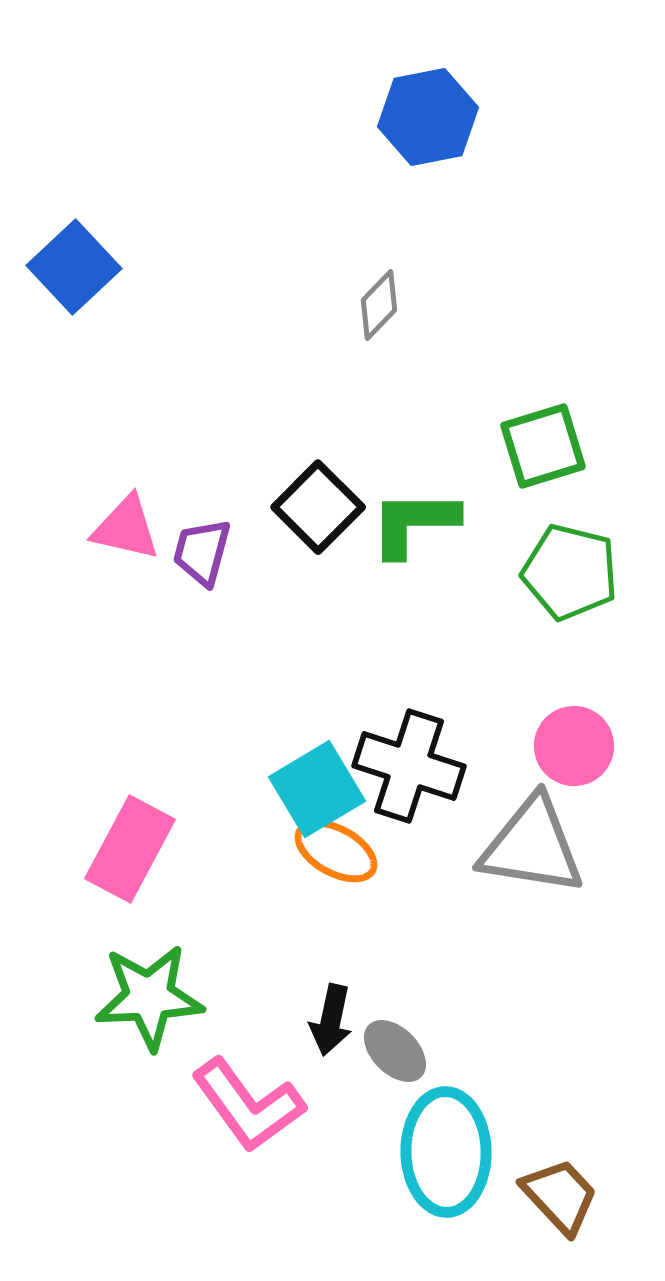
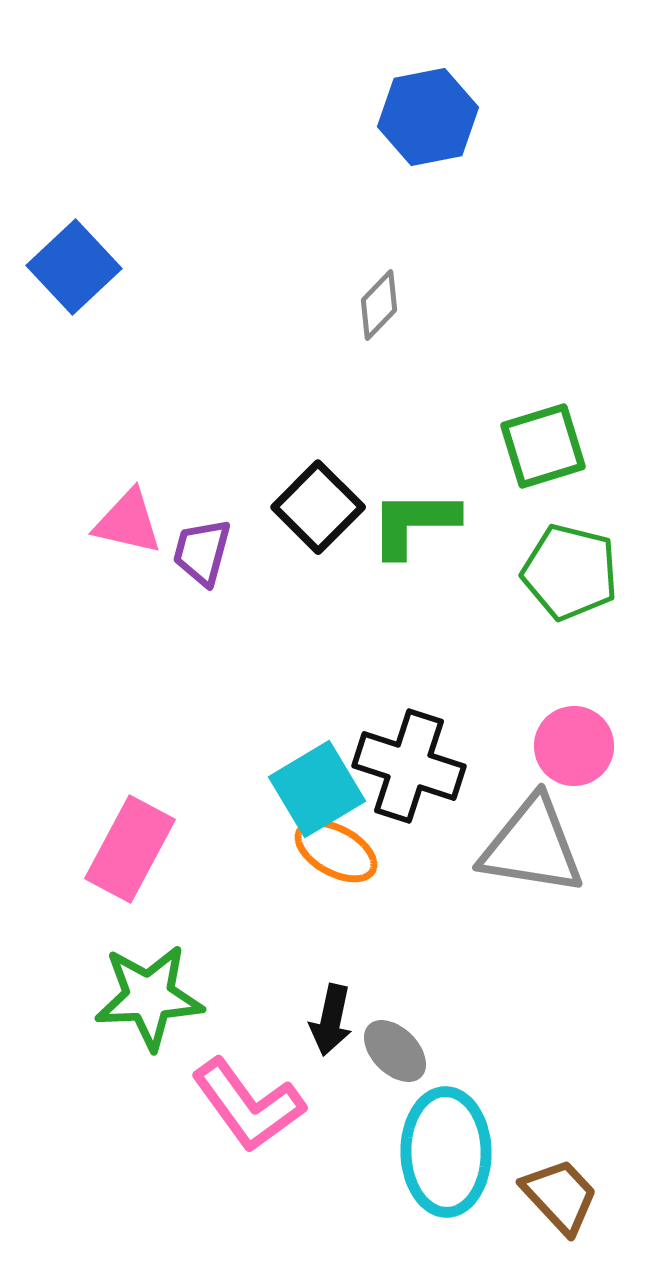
pink triangle: moved 2 px right, 6 px up
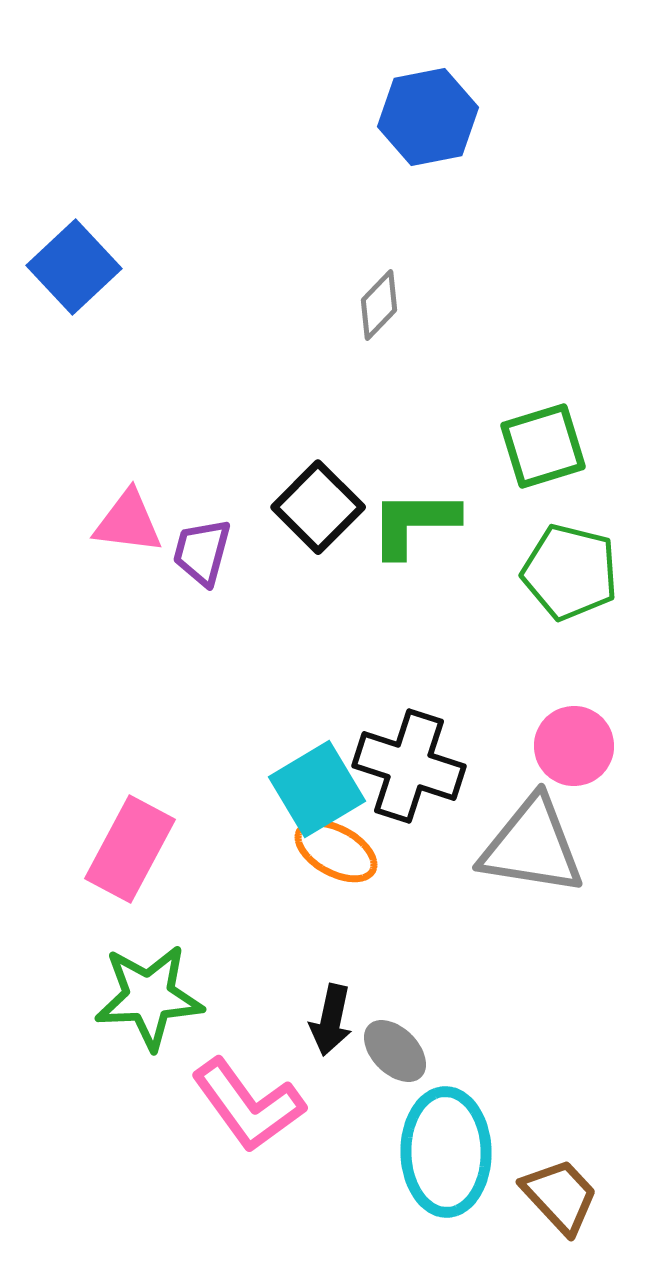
pink triangle: rotated 6 degrees counterclockwise
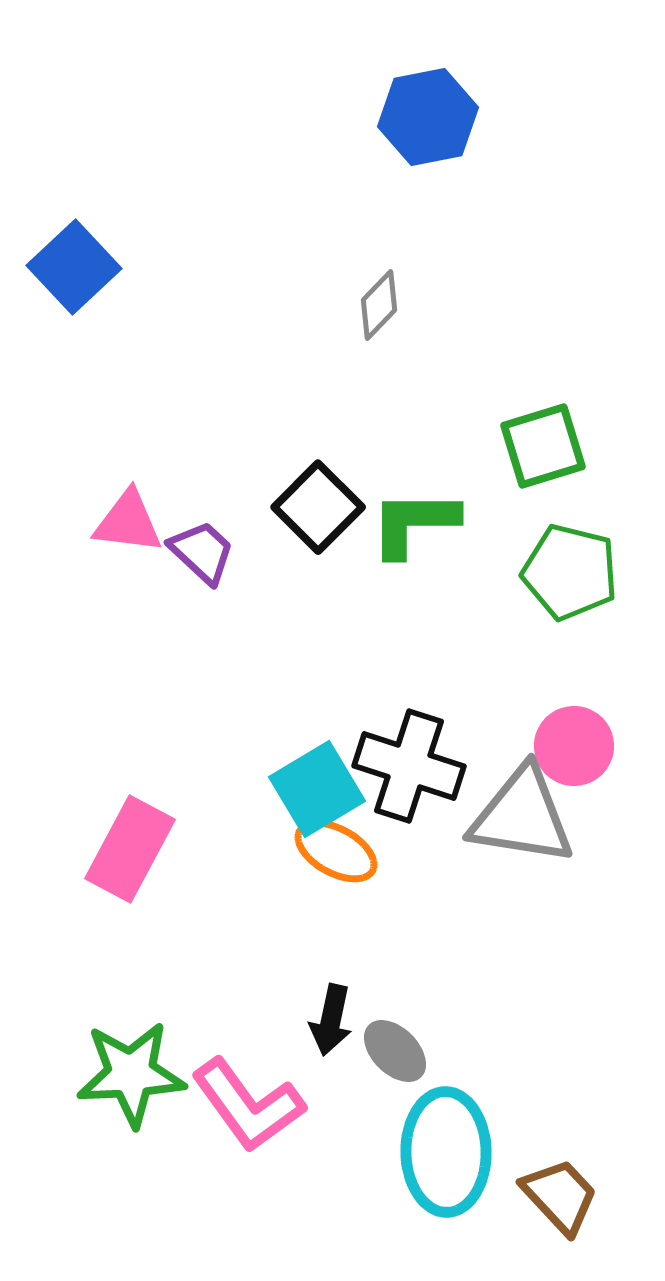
purple trapezoid: rotated 118 degrees clockwise
gray triangle: moved 10 px left, 30 px up
green star: moved 18 px left, 77 px down
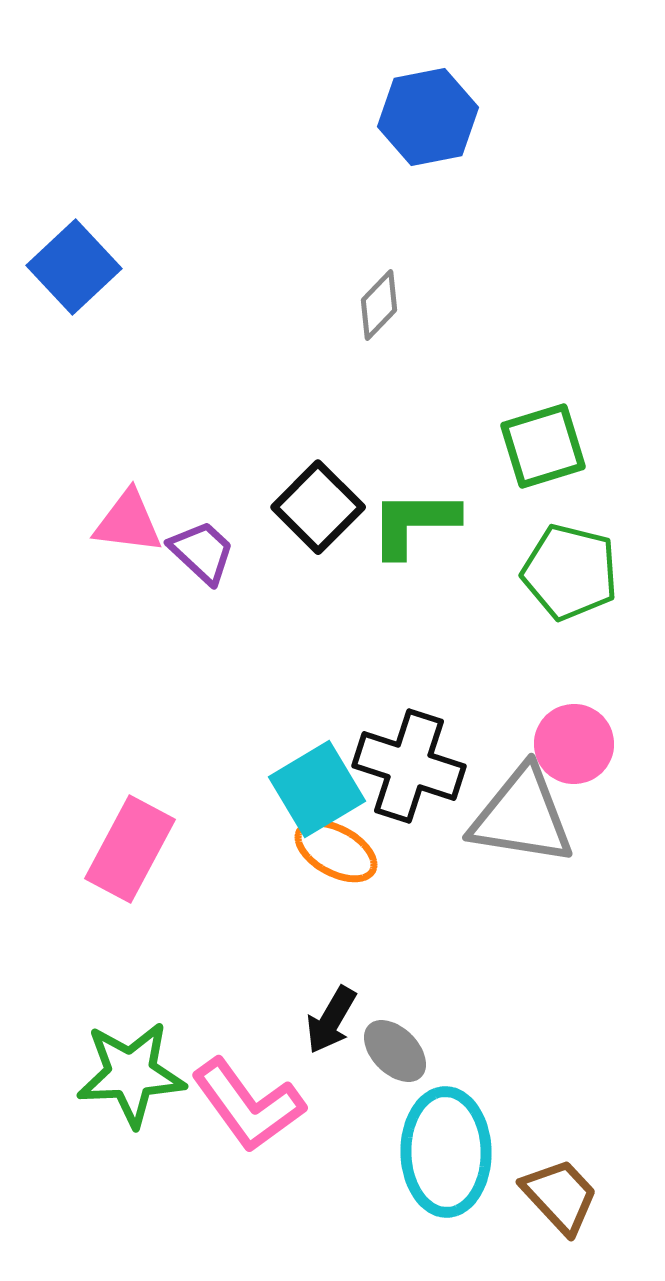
pink circle: moved 2 px up
black arrow: rotated 18 degrees clockwise
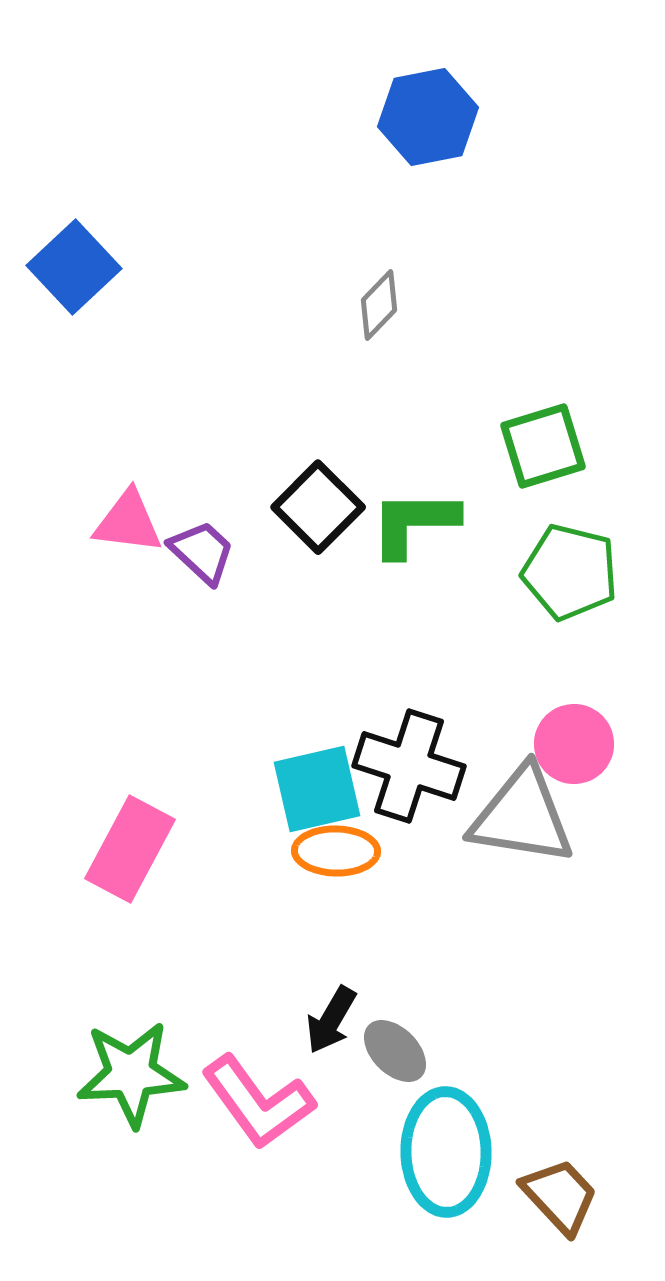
cyan square: rotated 18 degrees clockwise
orange ellipse: rotated 28 degrees counterclockwise
pink L-shape: moved 10 px right, 3 px up
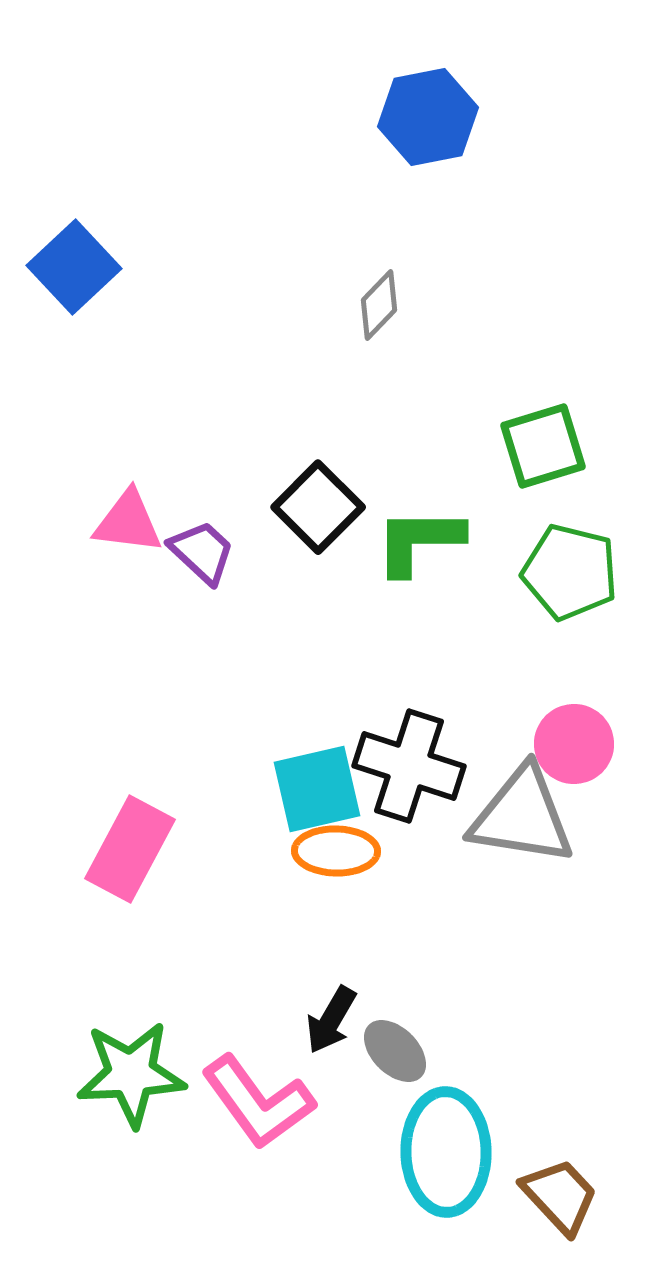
green L-shape: moved 5 px right, 18 px down
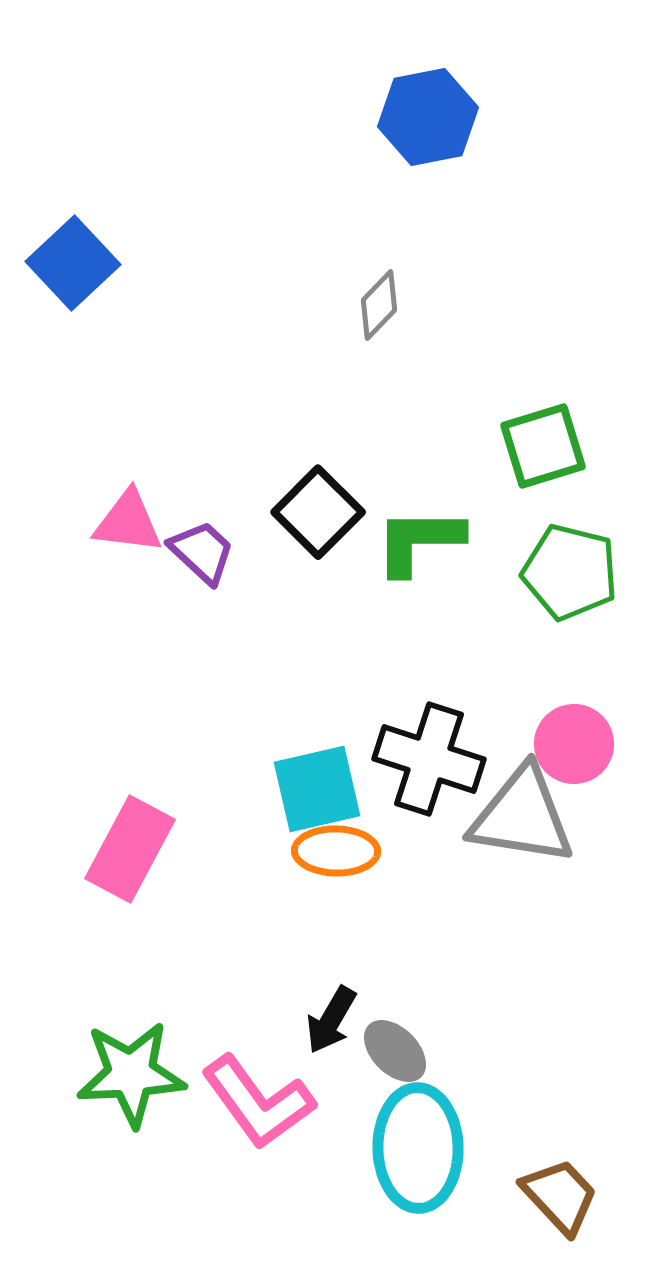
blue square: moved 1 px left, 4 px up
black square: moved 5 px down
black cross: moved 20 px right, 7 px up
cyan ellipse: moved 28 px left, 4 px up
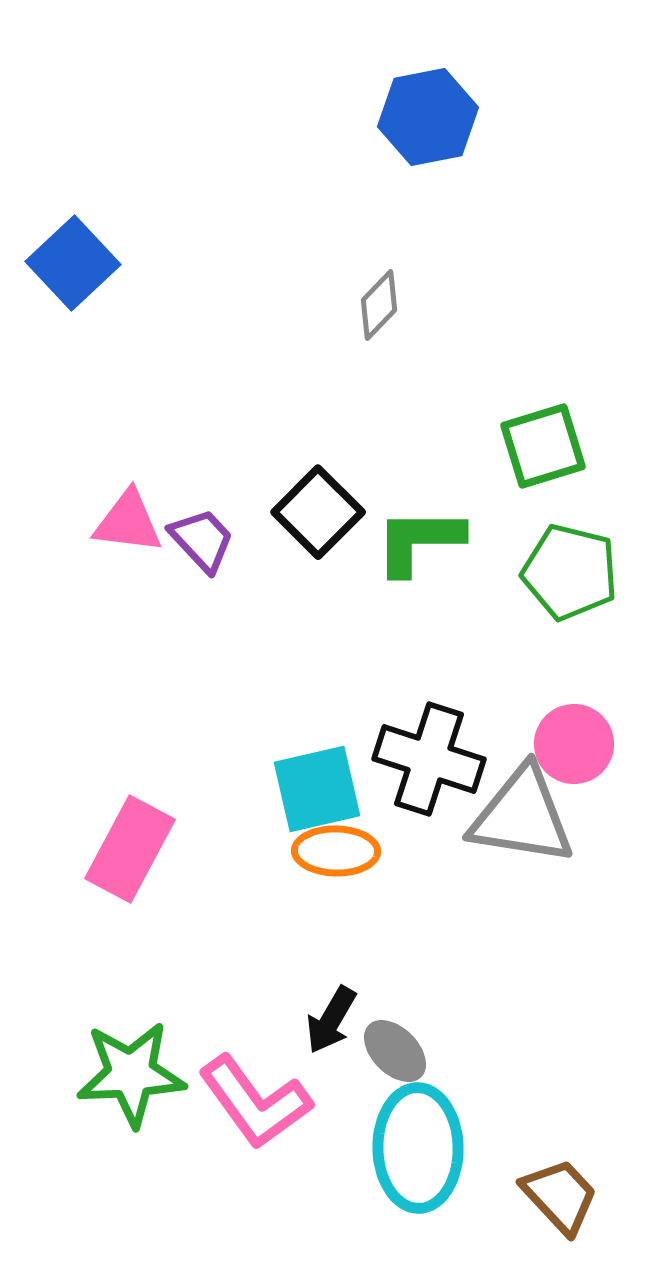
purple trapezoid: moved 12 px up; rotated 4 degrees clockwise
pink L-shape: moved 3 px left
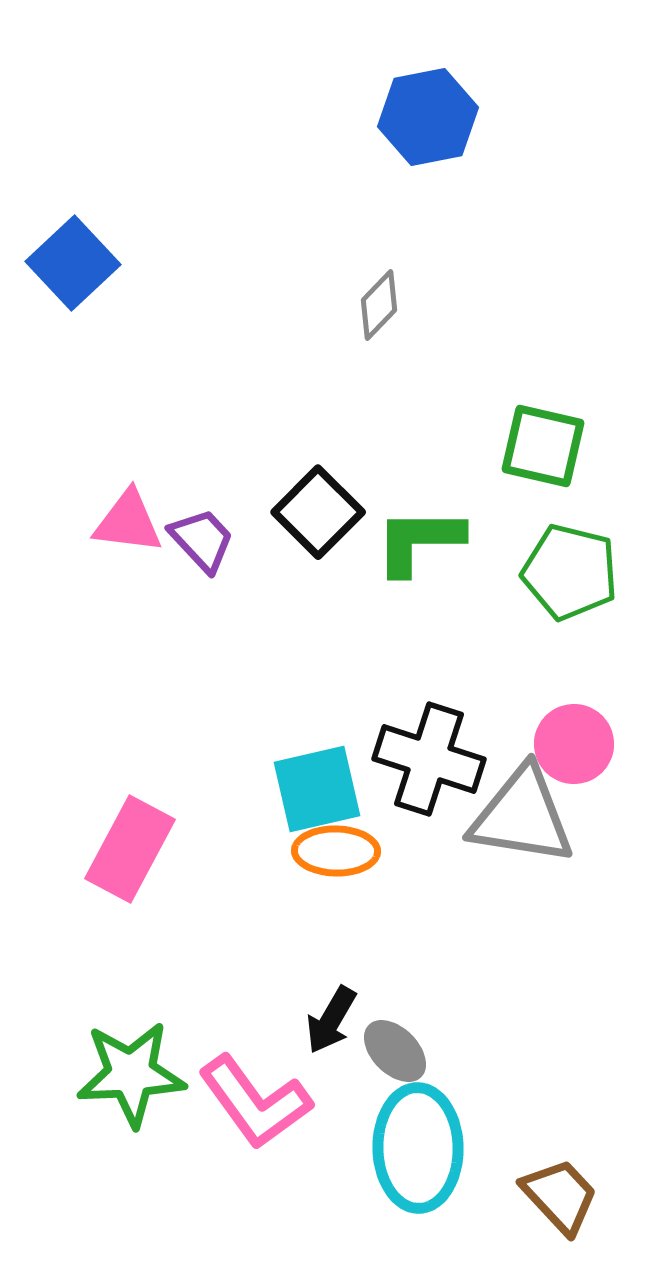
green square: rotated 30 degrees clockwise
